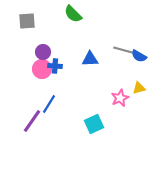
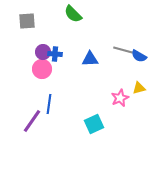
blue cross: moved 12 px up
blue line: rotated 24 degrees counterclockwise
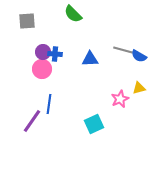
pink star: moved 1 px down
